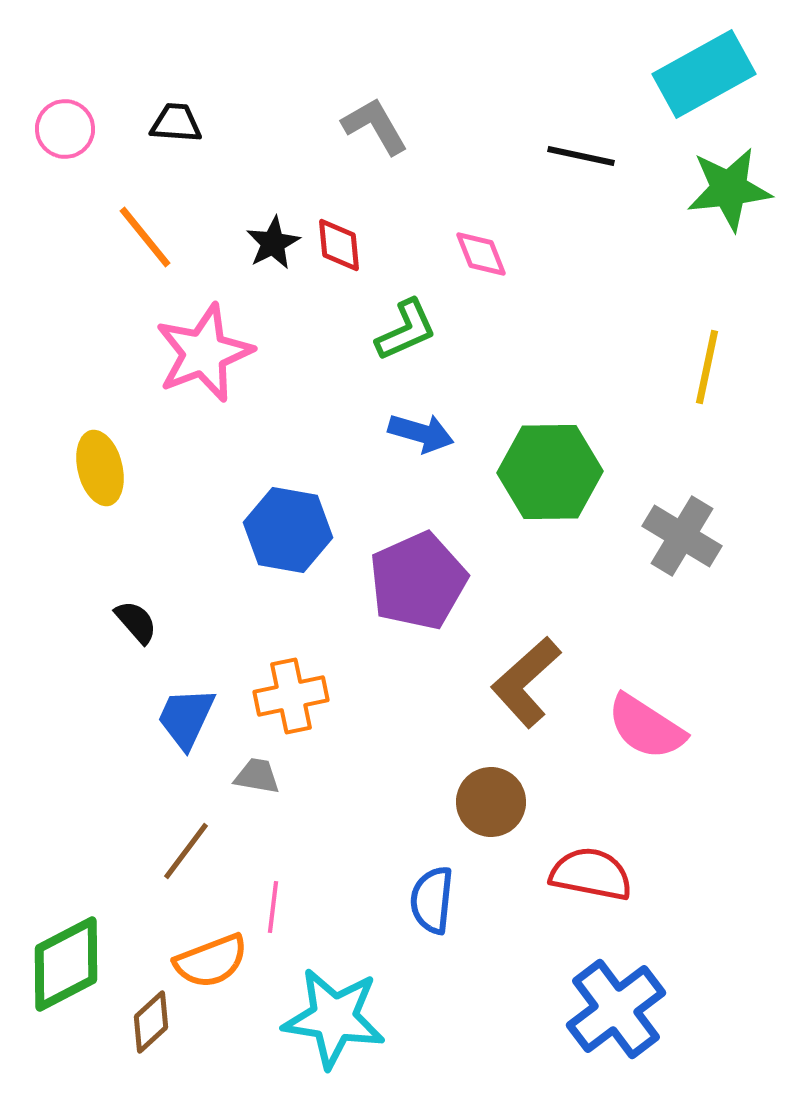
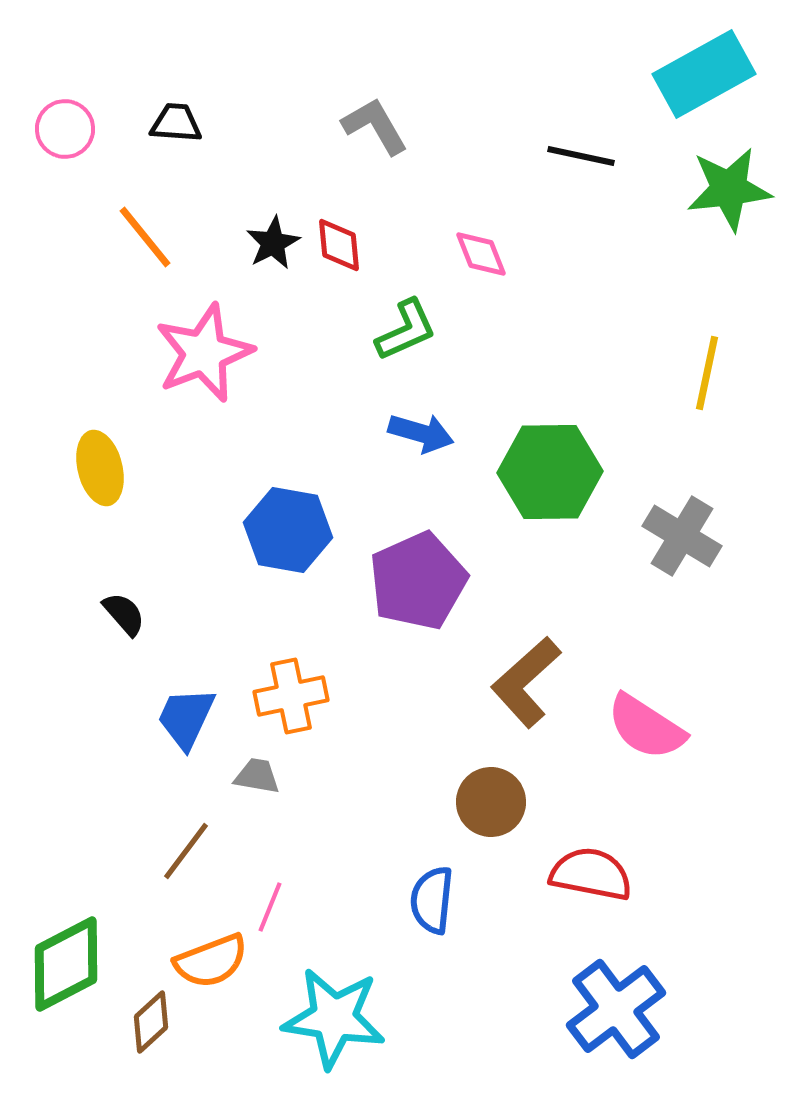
yellow line: moved 6 px down
black semicircle: moved 12 px left, 8 px up
pink line: moved 3 px left; rotated 15 degrees clockwise
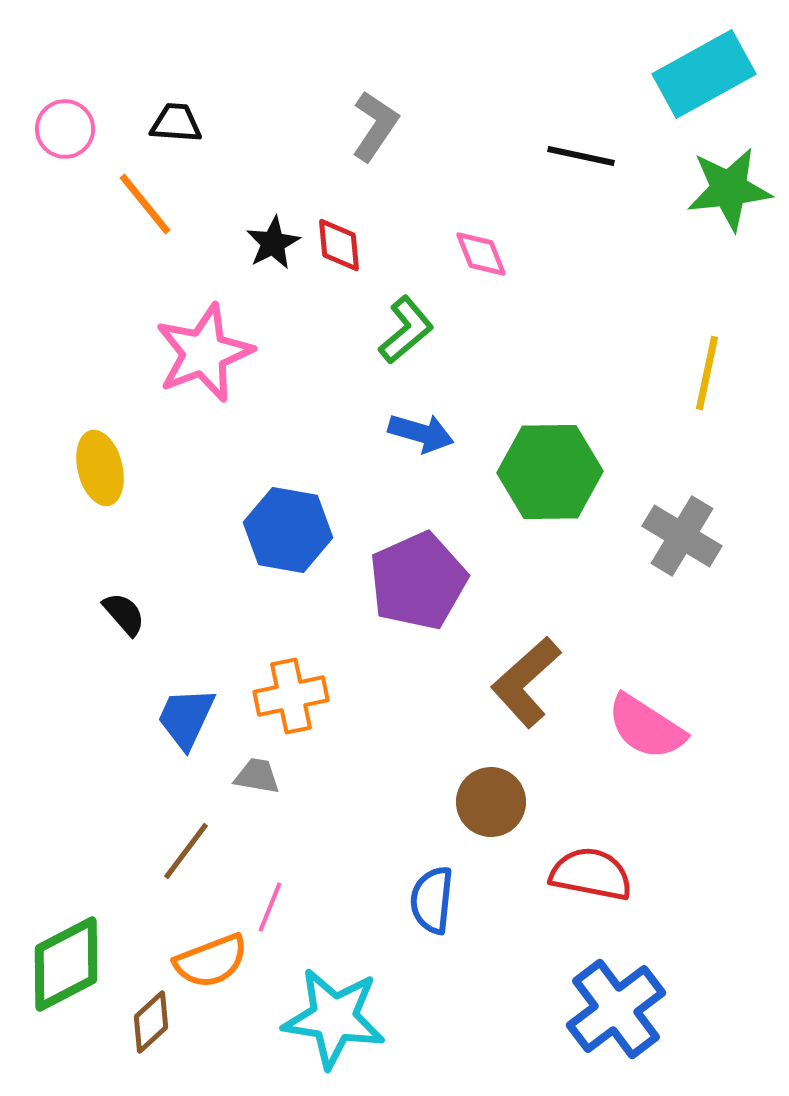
gray L-shape: rotated 64 degrees clockwise
orange line: moved 33 px up
green L-shape: rotated 16 degrees counterclockwise
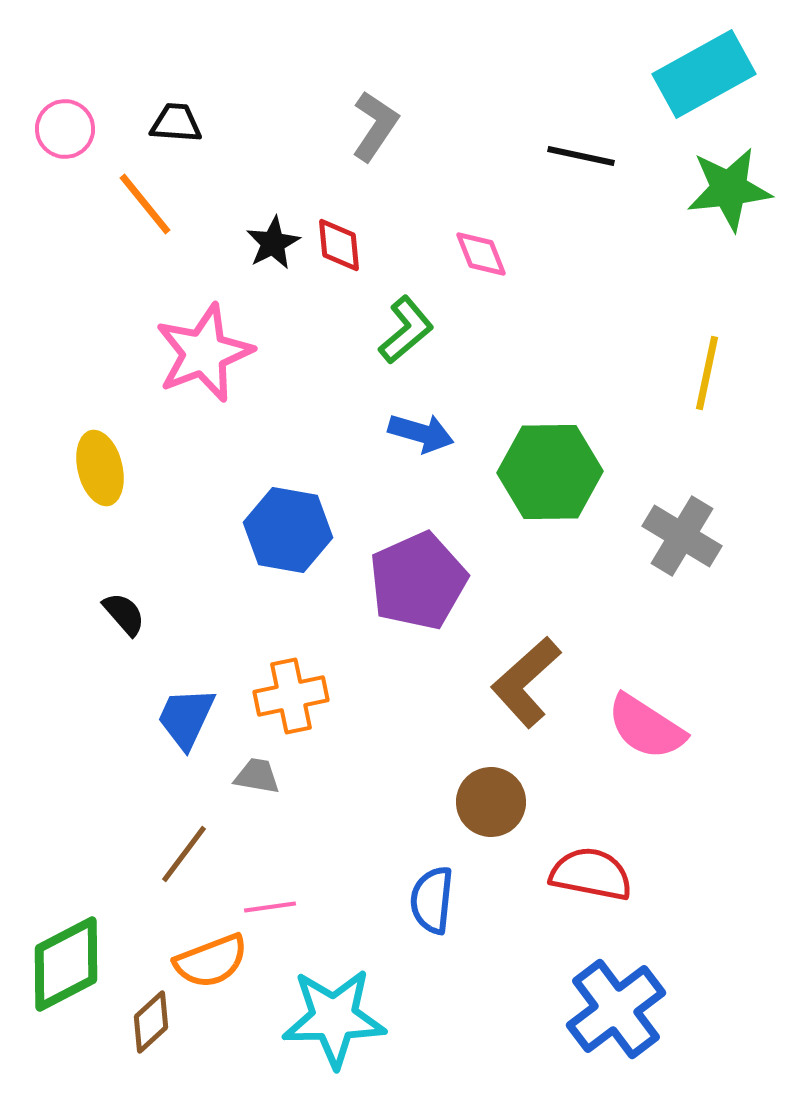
brown line: moved 2 px left, 3 px down
pink line: rotated 60 degrees clockwise
cyan star: rotated 10 degrees counterclockwise
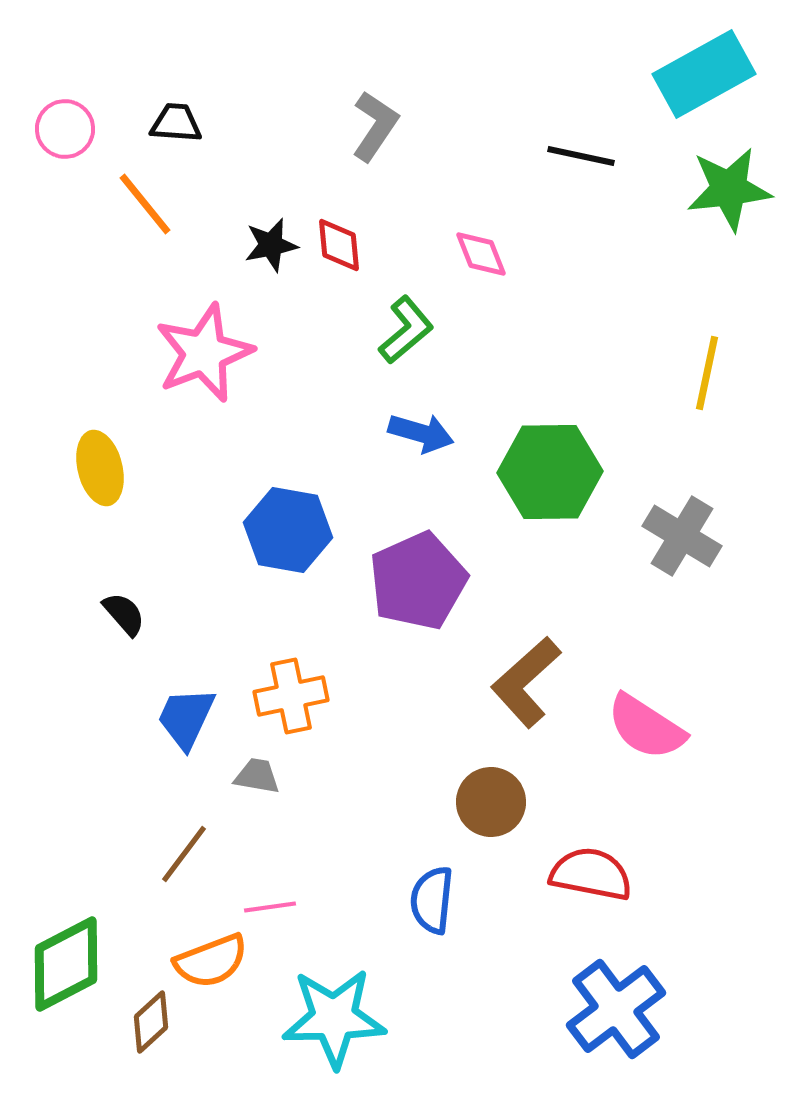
black star: moved 2 px left, 2 px down; rotated 16 degrees clockwise
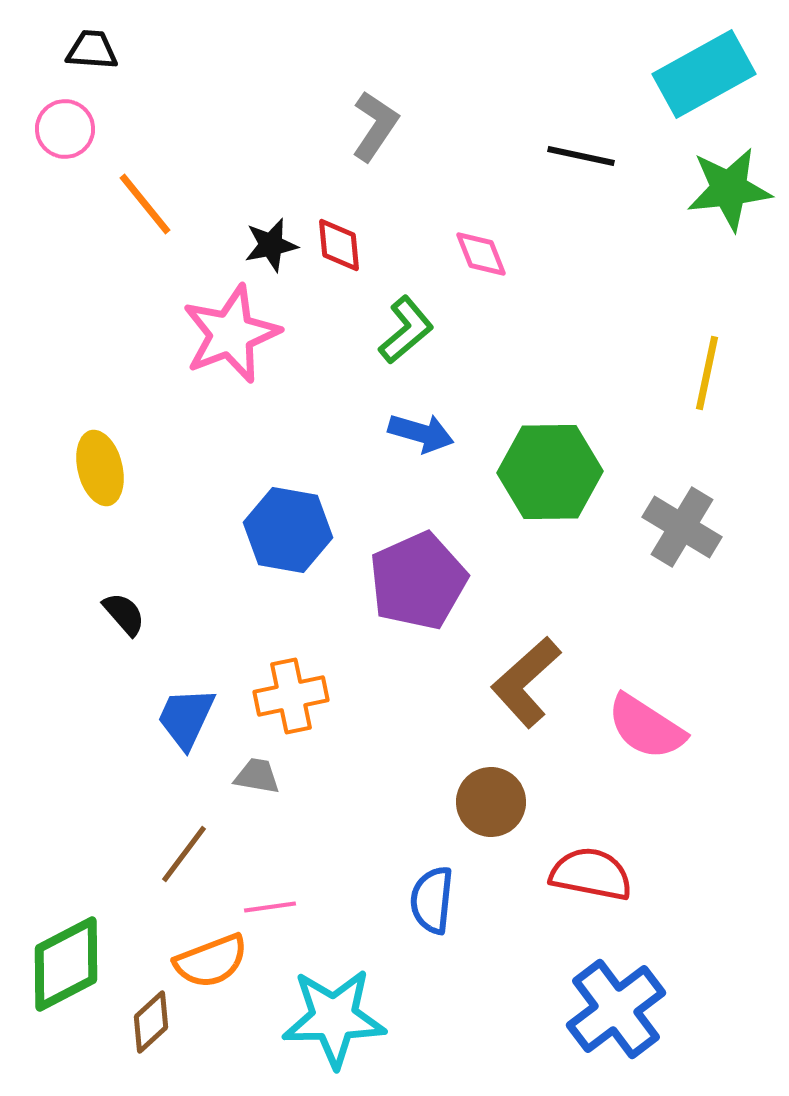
black trapezoid: moved 84 px left, 73 px up
pink star: moved 27 px right, 19 px up
gray cross: moved 9 px up
